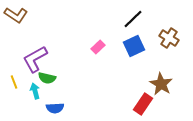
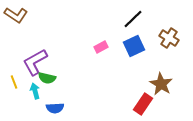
pink rectangle: moved 3 px right; rotated 16 degrees clockwise
purple L-shape: moved 3 px down
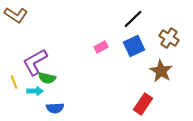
brown star: moved 13 px up
cyan arrow: rotated 105 degrees clockwise
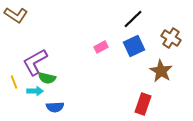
brown cross: moved 2 px right
red rectangle: rotated 15 degrees counterclockwise
blue semicircle: moved 1 px up
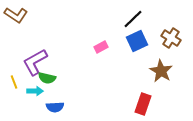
blue square: moved 3 px right, 5 px up
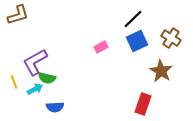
brown L-shape: moved 2 px right; rotated 50 degrees counterclockwise
cyan arrow: moved 2 px up; rotated 28 degrees counterclockwise
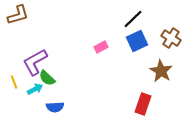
green semicircle: rotated 30 degrees clockwise
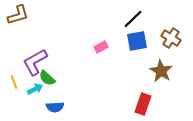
blue square: rotated 15 degrees clockwise
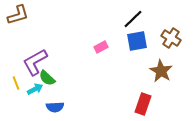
yellow line: moved 2 px right, 1 px down
